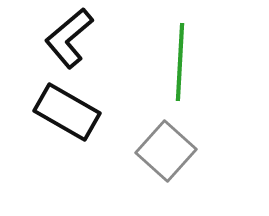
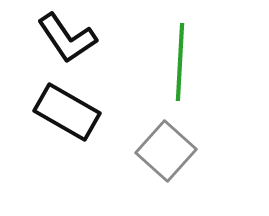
black L-shape: moved 2 px left; rotated 84 degrees counterclockwise
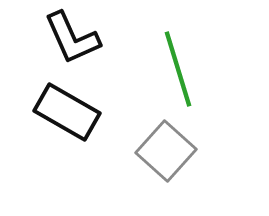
black L-shape: moved 5 px right; rotated 10 degrees clockwise
green line: moved 2 px left, 7 px down; rotated 20 degrees counterclockwise
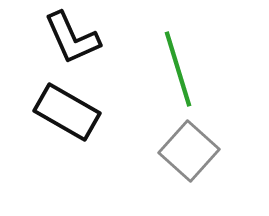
gray square: moved 23 px right
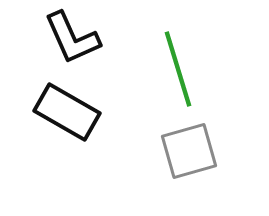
gray square: rotated 32 degrees clockwise
